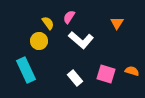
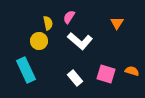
yellow semicircle: rotated 24 degrees clockwise
white L-shape: moved 1 px left, 1 px down
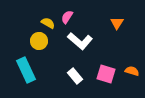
pink semicircle: moved 2 px left
yellow semicircle: rotated 48 degrees counterclockwise
white rectangle: moved 2 px up
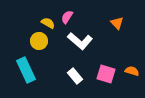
orange triangle: rotated 16 degrees counterclockwise
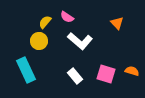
pink semicircle: rotated 88 degrees counterclockwise
yellow semicircle: moved 3 px left, 1 px up; rotated 80 degrees counterclockwise
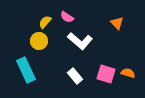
orange semicircle: moved 4 px left, 2 px down
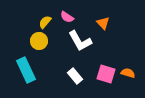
orange triangle: moved 14 px left
white L-shape: rotated 20 degrees clockwise
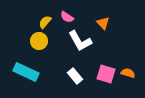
cyan rectangle: moved 2 px down; rotated 40 degrees counterclockwise
